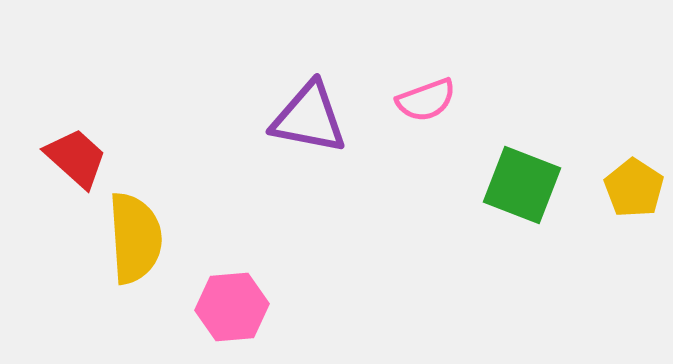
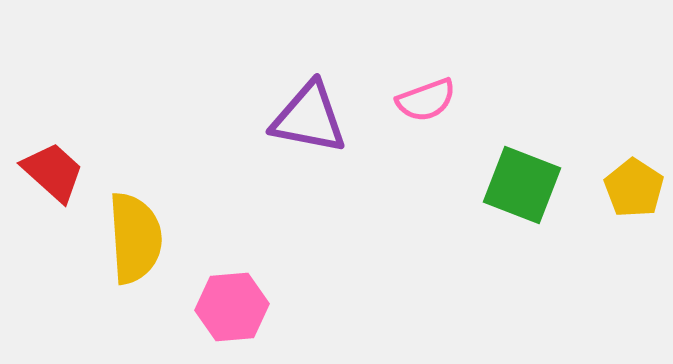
red trapezoid: moved 23 px left, 14 px down
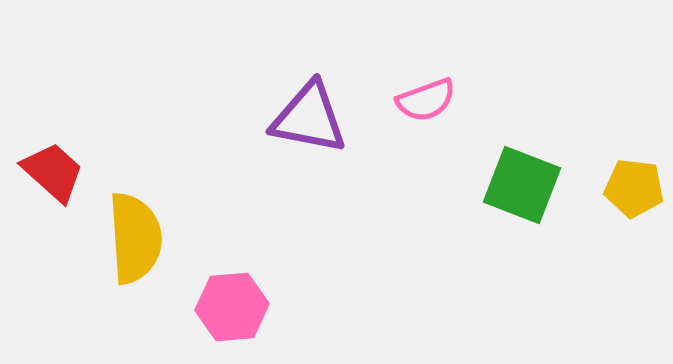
yellow pentagon: rotated 26 degrees counterclockwise
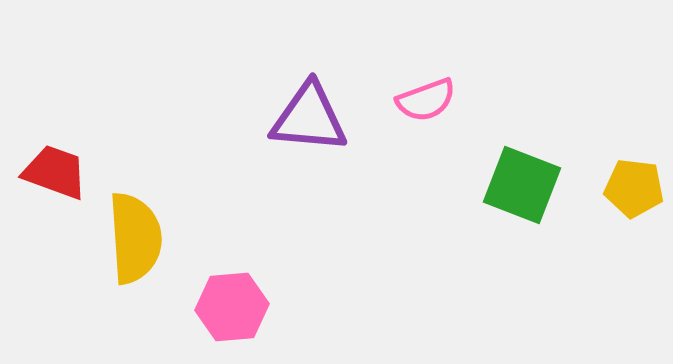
purple triangle: rotated 6 degrees counterclockwise
red trapezoid: moved 2 px right; rotated 22 degrees counterclockwise
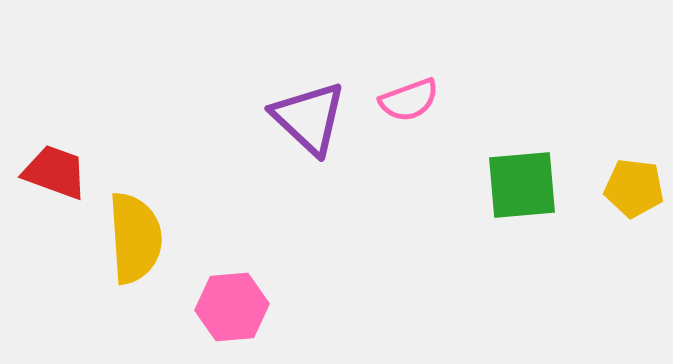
pink semicircle: moved 17 px left
purple triangle: rotated 38 degrees clockwise
green square: rotated 26 degrees counterclockwise
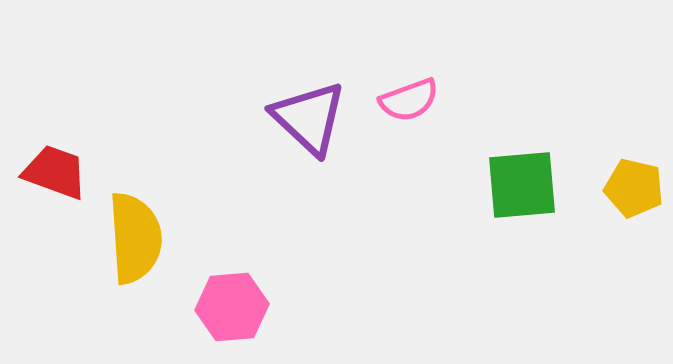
yellow pentagon: rotated 6 degrees clockwise
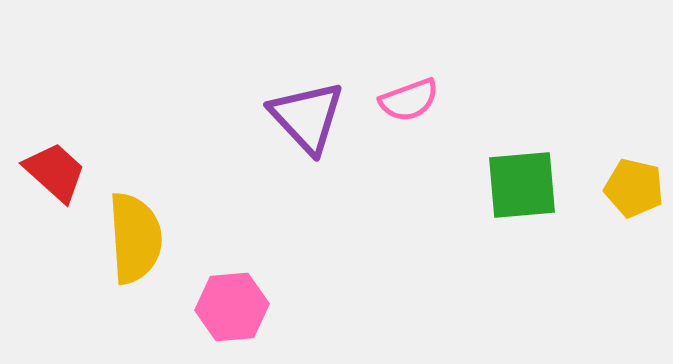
purple triangle: moved 2 px left, 1 px up; rotated 4 degrees clockwise
red trapezoid: rotated 22 degrees clockwise
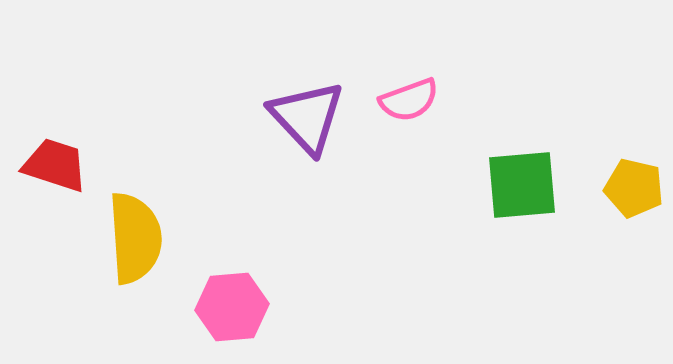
red trapezoid: moved 7 px up; rotated 24 degrees counterclockwise
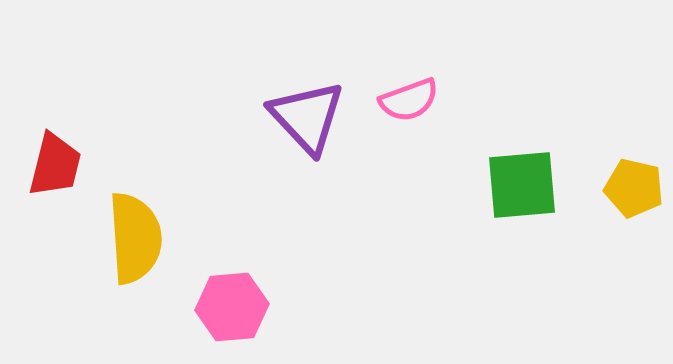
red trapezoid: rotated 86 degrees clockwise
